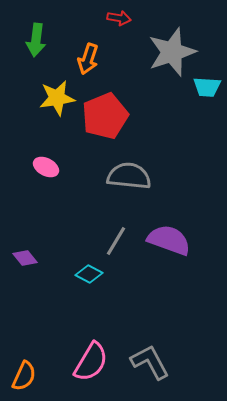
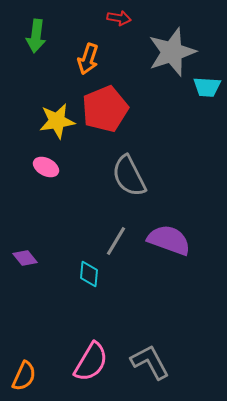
green arrow: moved 4 px up
yellow star: moved 23 px down
red pentagon: moved 7 px up
gray semicircle: rotated 123 degrees counterclockwise
cyan diamond: rotated 68 degrees clockwise
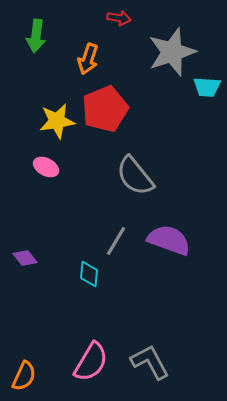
gray semicircle: moved 6 px right; rotated 12 degrees counterclockwise
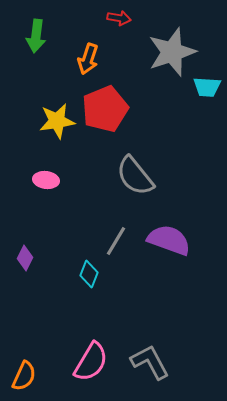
pink ellipse: moved 13 px down; rotated 20 degrees counterclockwise
purple diamond: rotated 65 degrees clockwise
cyan diamond: rotated 16 degrees clockwise
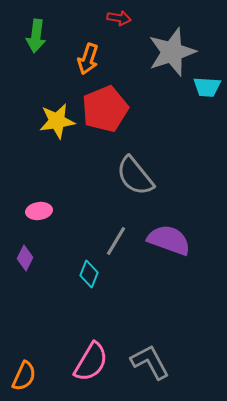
pink ellipse: moved 7 px left, 31 px down; rotated 15 degrees counterclockwise
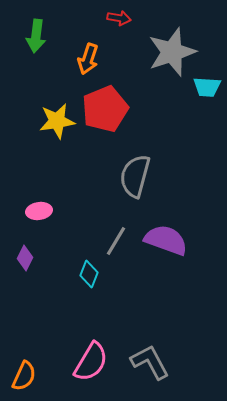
gray semicircle: rotated 54 degrees clockwise
purple semicircle: moved 3 px left
